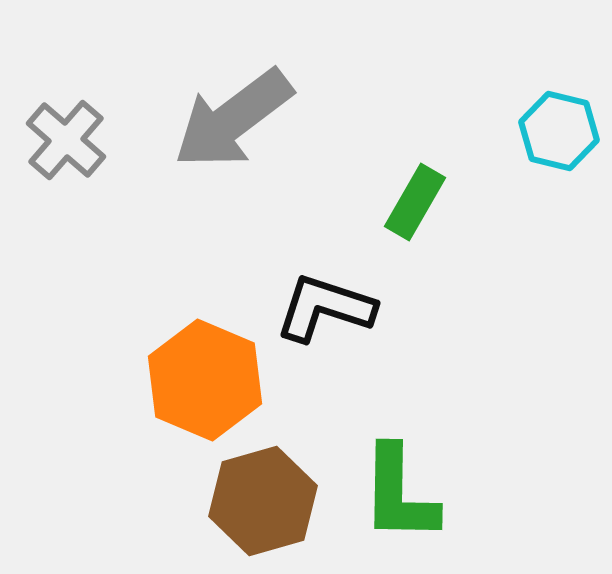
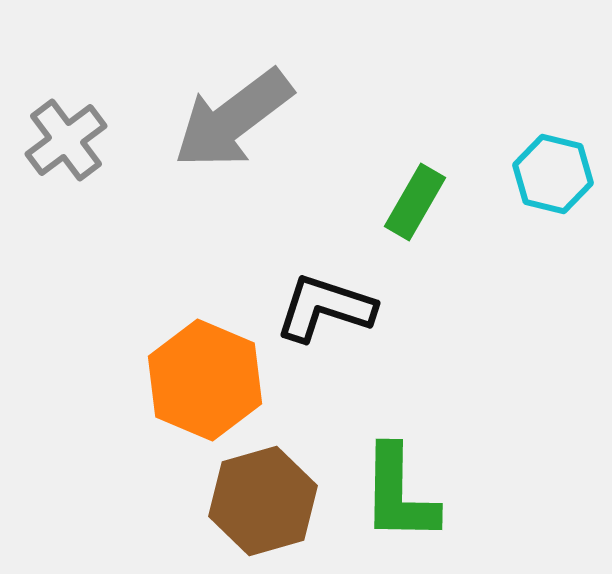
cyan hexagon: moved 6 px left, 43 px down
gray cross: rotated 12 degrees clockwise
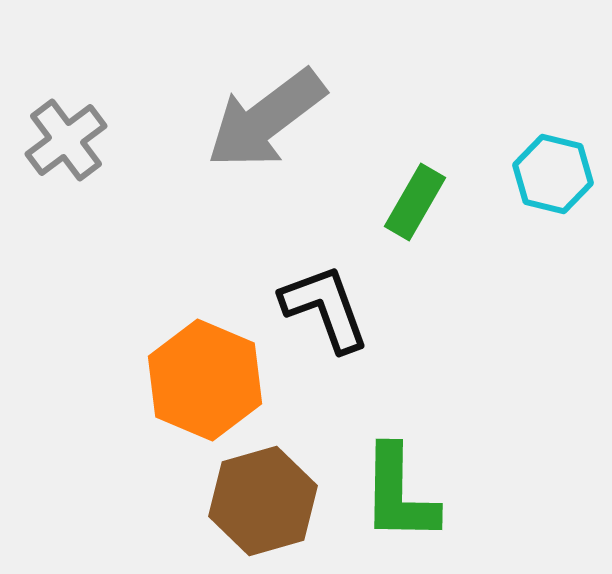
gray arrow: moved 33 px right
black L-shape: rotated 52 degrees clockwise
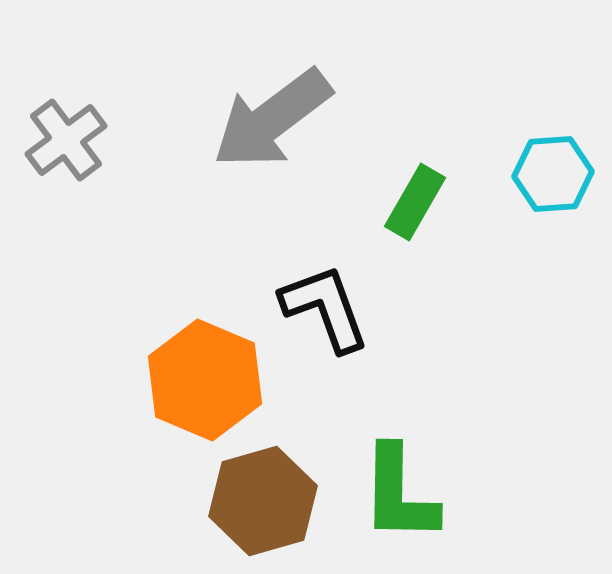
gray arrow: moved 6 px right
cyan hexagon: rotated 18 degrees counterclockwise
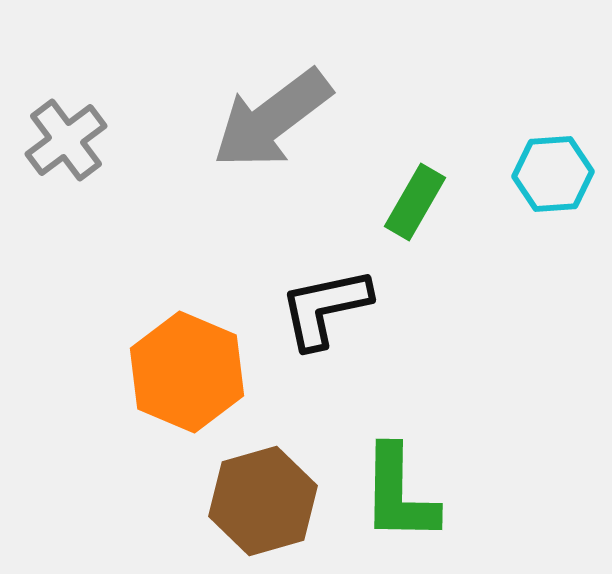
black L-shape: rotated 82 degrees counterclockwise
orange hexagon: moved 18 px left, 8 px up
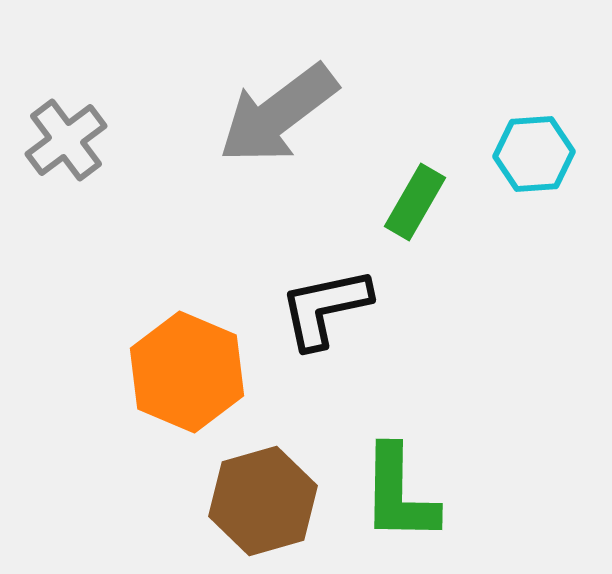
gray arrow: moved 6 px right, 5 px up
cyan hexagon: moved 19 px left, 20 px up
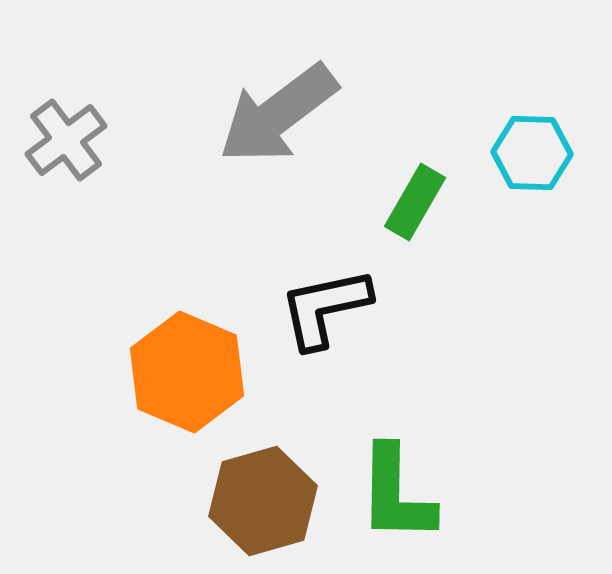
cyan hexagon: moved 2 px left, 1 px up; rotated 6 degrees clockwise
green L-shape: moved 3 px left
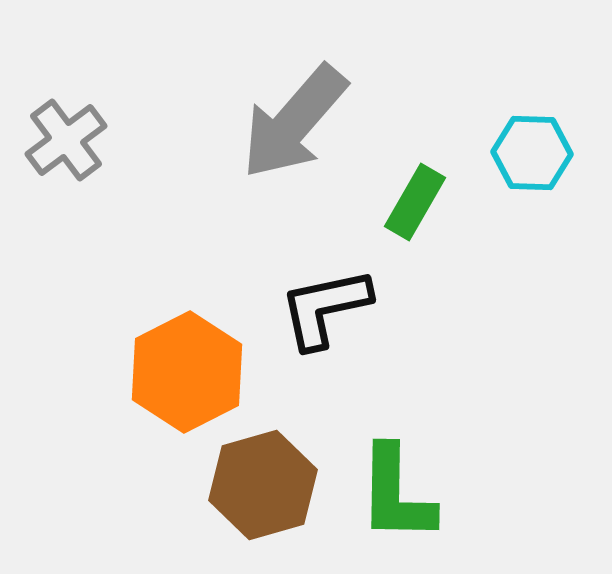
gray arrow: moved 16 px right, 8 px down; rotated 12 degrees counterclockwise
orange hexagon: rotated 10 degrees clockwise
brown hexagon: moved 16 px up
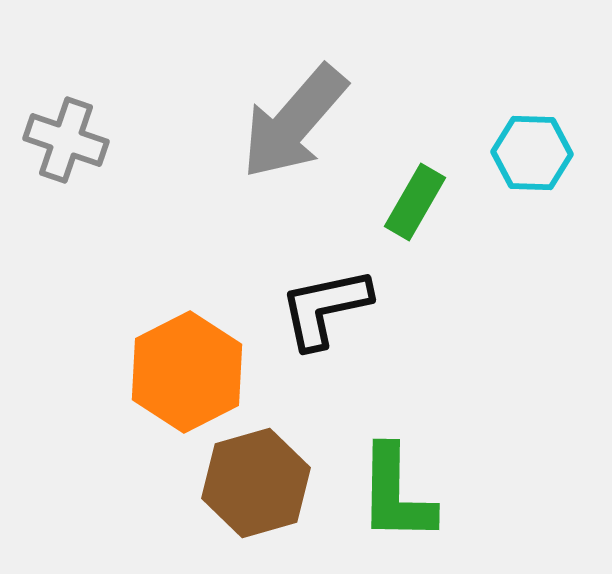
gray cross: rotated 34 degrees counterclockwise
brown hexagon: moved 7 px left, 2 px up
